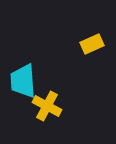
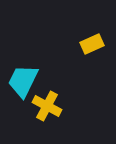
cyan trapezoid: rotated 30 degrees clockwise
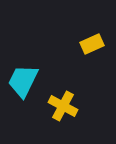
yellow cross: moved 16 px right
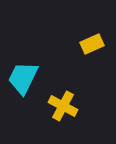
cyan trapezoid: moved 3 px up
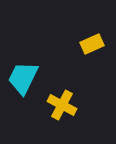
yellow cross: moved 1 px left, 1 px up
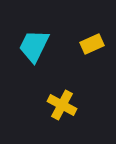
cyan trapezoid: moved 11 px right, 32 px up
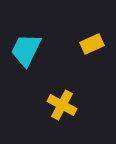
cyan trapezoid: moved 8 px left, 4 px down
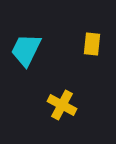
yellow rectangle: rotated 60 degrees counterclockwise
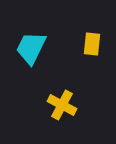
cyan trapezoid: moved 5 px right, 2 px up
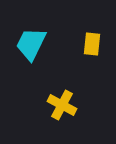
cyan trapezoid: moved 4 px up
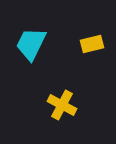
yellow rectangle: rotated 70 degrees clockwise
